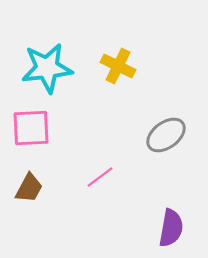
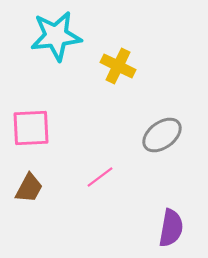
cyan star: moved 9 px right, 32 px up
gray ellipse: moved 4 px left
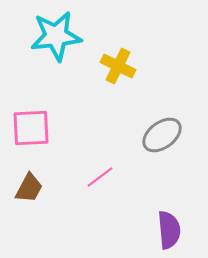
purple semicircle: moved 2 px left, 2 px down; rotated 15 degrees counterclockwise
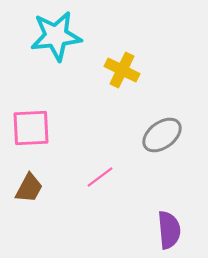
yellow cross: moved 4 px right, 4 px down
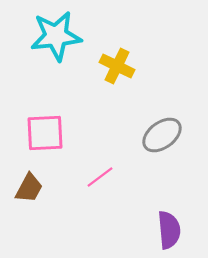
yellow cross: moved 5 px left, 4 px up
pink square: moved 14 px right, 5 px down
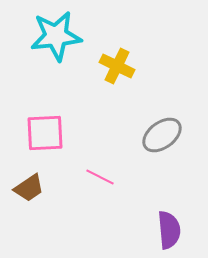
pink line: rotated 64 degrees clockwise
brown trapezoid: rotated 28 degrees clockwise
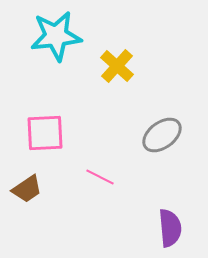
yellow cross: rotated 16 degrees clockwise
brown trapezoid: moved 2 px left, 1 px down
purple semicircle: moved 1 px right, 2 px up
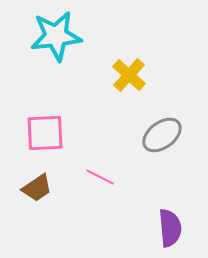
yellow cross: moved 12 px right, 9 px down
brown trapezoid: moved 10 px right, 1 px up
